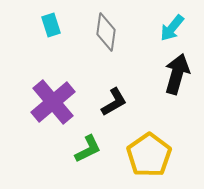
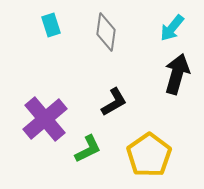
purple cross: moved 8 px left, 17 px down
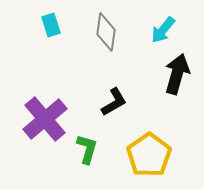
cyan arrow: moved 9 px left, 2 px down
green L-shape: moved 1 px left; rotated 48 degrees counterclockwise
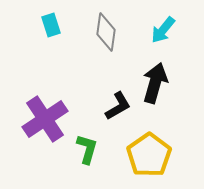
black arrow: moved 22 px left, 9 px down
black L-shape: moved 4 px right, 4 px down
purple cross: rotated 6 degrees clockwise
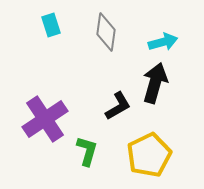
cyan arrow: moved 12 px down; rotated 144 degrees counterclockwise
green L-shape: moved 2 px down
yellow pentagon: rotated 9 degrees clockwise
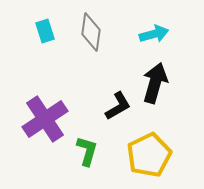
cyan rectangle: moved 6 px left, 6 px down
gray diamond: moved 15 px left
cyan arrow: moved 9 px left, 8 px up
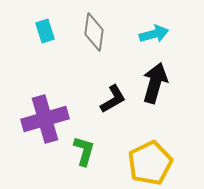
gray diamond: moved 3 px right
black L-shape: moved 5 px left, 7 px up
purple cross: rotated 18 degrees clockwise
green L-shape: moved 3 px left
yellow pentagon: moved 1 px right, 8 px down
